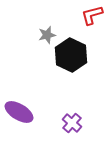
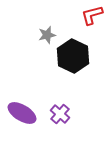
black hexagon: moved 2 px right, 1 px down
purple ellipse: moved 3 px right, 1 px down
purple cross: moved 12 px left, 9 px up
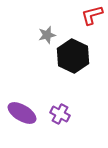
purple cross: rotated 12 degrees counterclockwise
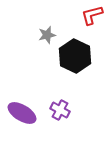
black hexagon: moved 2 px right
purple cross: moved 4 px up
